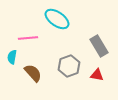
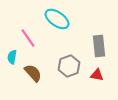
pink line: rotated 60 degrees clockwise
gray rectangle: rotated 25 degrees clockwise
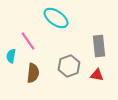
cyan ellipse: moved 1 px left, 1 px up
pink line: moved 3 px down
cyan semicircle: moved 1 px left, 1 px up
brown semicircle: rotated 48 degrees clockwise
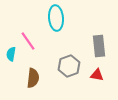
cyan ellipse: rotated 50 degrees clockwise
cyan semicircle: moved 2 px up
brown semicircle: moved 5 px down
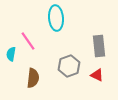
red triangle: rotated 16 degrees clockwise
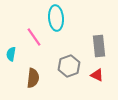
pink line: moved 6 px right, 4 px up
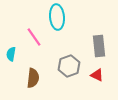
cyan ellipse: moved 1 px right, 1 px up
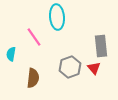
gray rectangle: moved 2 px right
gray hexagon: moved 1 px right, 1 px down
red triangle: moved 3 px left, 7 px up; rotated 24 degrees clockwise
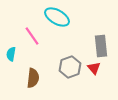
cyan ellipse: rotated 55 degrees counterclockwise
pink line: moved 2 px left, 1 px up
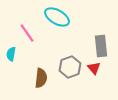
pink line: moved 5 px left, 3 px up
brown semicircle: moved 8 px right
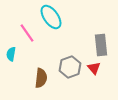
cyan ellipse: moved 6 px left; rotated 25 degrees clockwise
gray rectangle: moved 1 px up
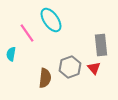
cyan ellipse: moved 3 px down
brown semicircle: moved 4 px right
